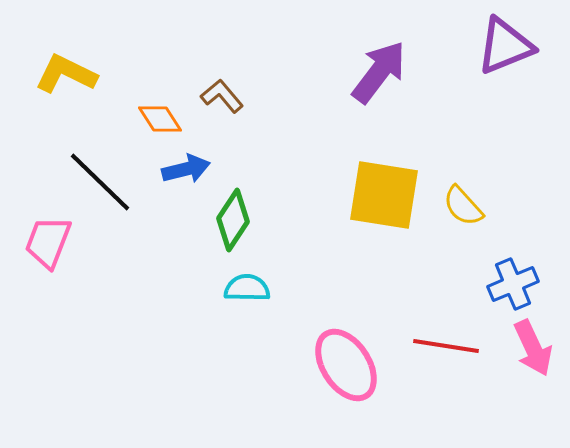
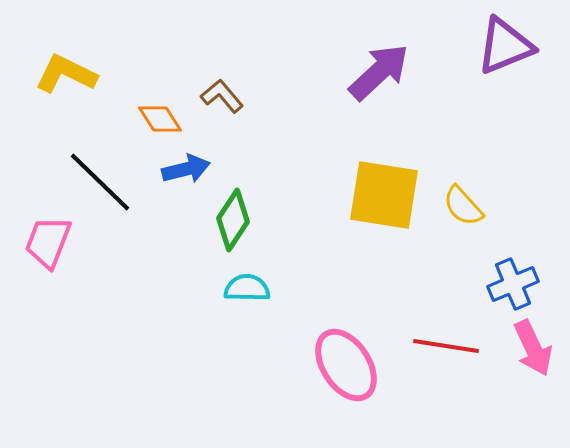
purple arrow: rotated 10 degrees clockwise
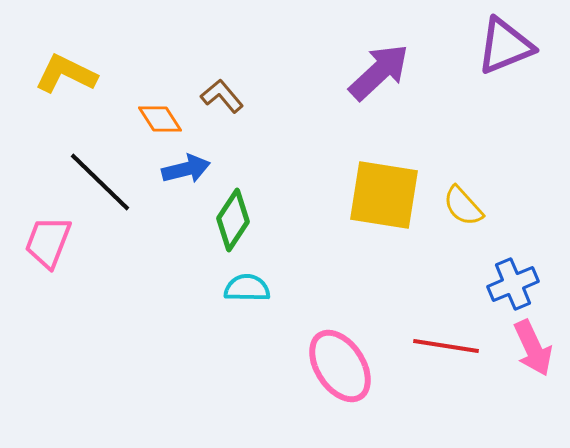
pink ellipse: moved 6 px left, 1 px down
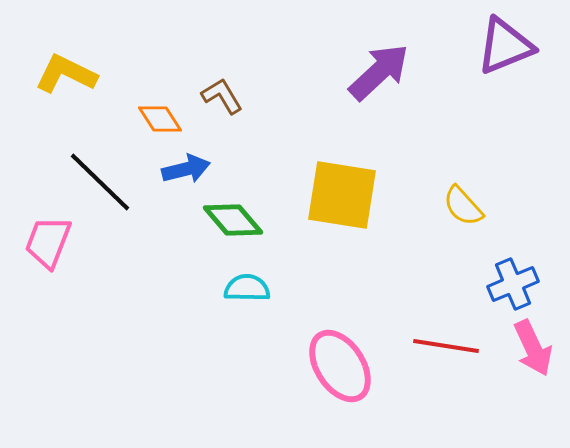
brown L-shape: rotated 9 degrees clockwise
yellow square: moved 42 px left
green diamond: rotated 74 degrees counterclockwise
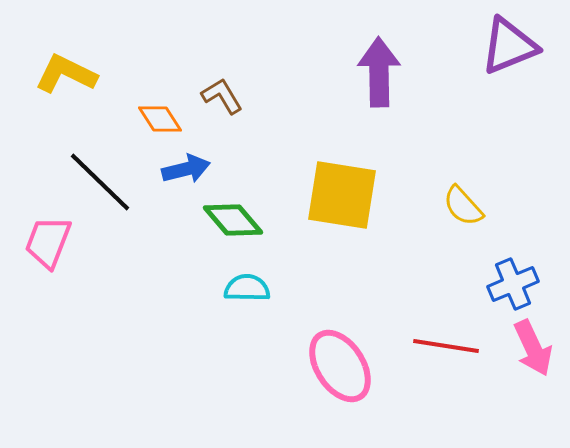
purple triangle: moved 4 px right
purple arrow: rotated 48 degrees counterclockwise
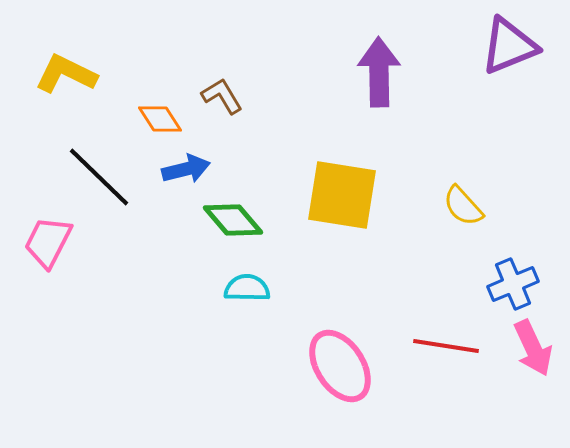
black line: moved 1 px left, 5 px up
pink trapezoid: rotated 6 degrees clockwise
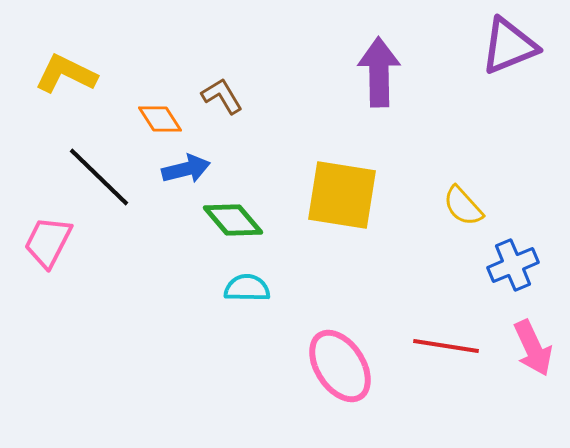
blue cross: moved 19 px up
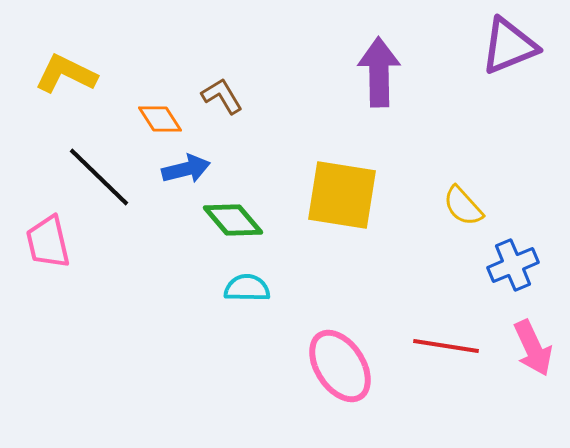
pink trapezoid: rotated 40 degrees counterclockwise
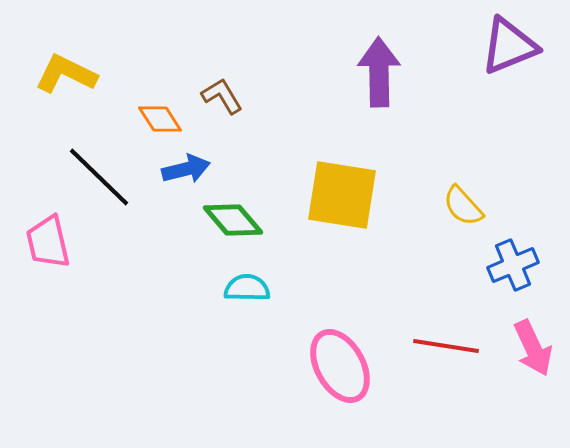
pink ellipse: rotated 4 degrees clockwise
